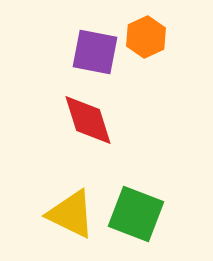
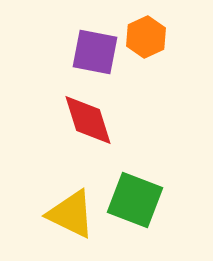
green square: moved 1 px left, 14 px up
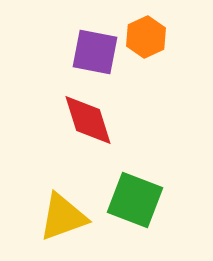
yellow triangle: moved 8 px left, 3 px down; rotated 46 degrees counterclockwise
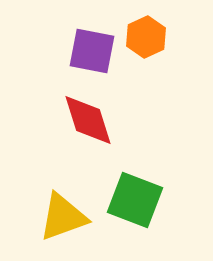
purple square: moved 3 px left, 1 px up
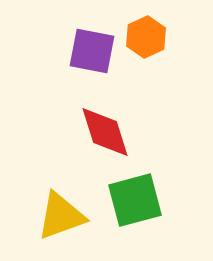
red diamond: moved 17 px right, 12 px down
green square: rotated 36 degrees counterclockwise
yellow triangle: moved 2 px left, 1 px up
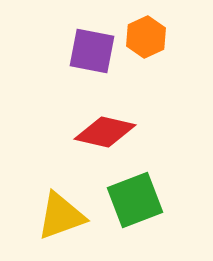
red diamond: rotated 60 degrees counterclockwise
green square: rotated 6 degrees counterclockwise
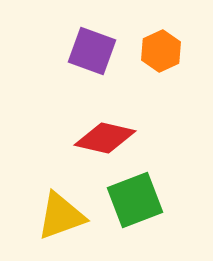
orange hexagon: moved 15 px right, 14 px down
purple square: rotated 9 degrees clockwise
red diamond: moved 6 px down
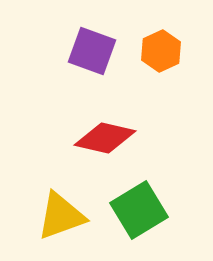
green square: moved 4 px right, 10 px down; rotated 10 degrees counterclockwise
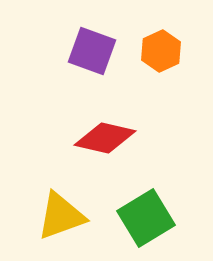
green square: moved 7 px right, 8 px down
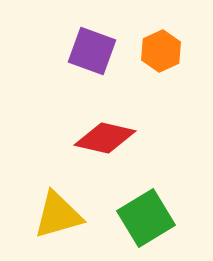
yellow triangle: moved 3 px left, 1 px up; rotated 4 degrees clockwise
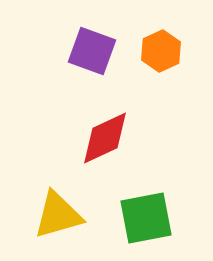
red diamond: rotated 38 degrees counterclockwise
green square: rotated 20 degrees clockwise
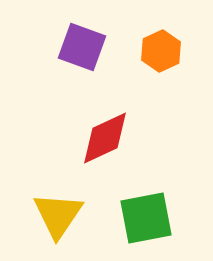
purple square: moved 10 px left, 4 px up
yellow triangle: rotated 40 degrees counterclockwise
